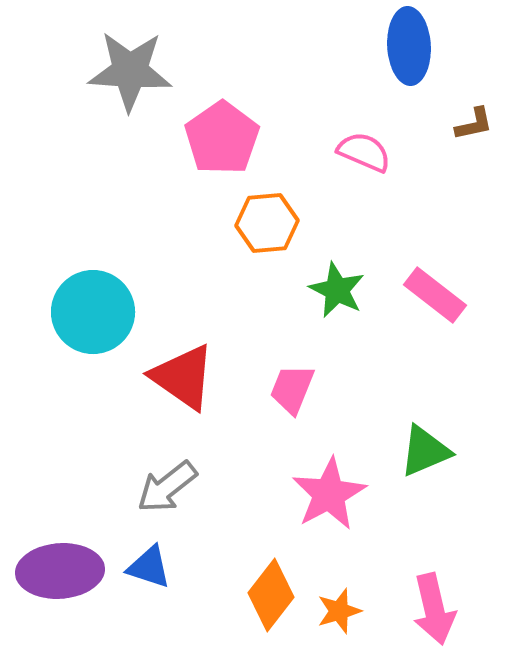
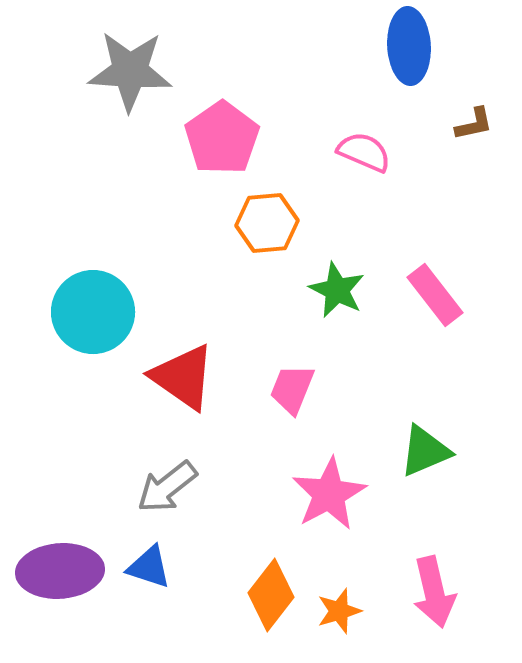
pink rectangle: rotated 14 degrees clockwise
pink arrow: moved 17 px up
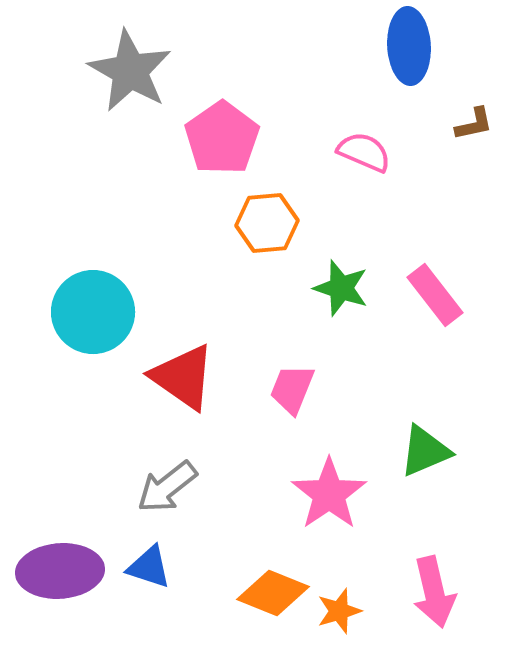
gray star: rotated 26 degrees clockwise
green star: moved 4 px right, 2 px up; rotated 8 degrees counterclockwise
pink star: rotated 6 degrees counterclockwise
orange diamond: moved 2 px right, 2 px up; rotated 74 degrees clockwise
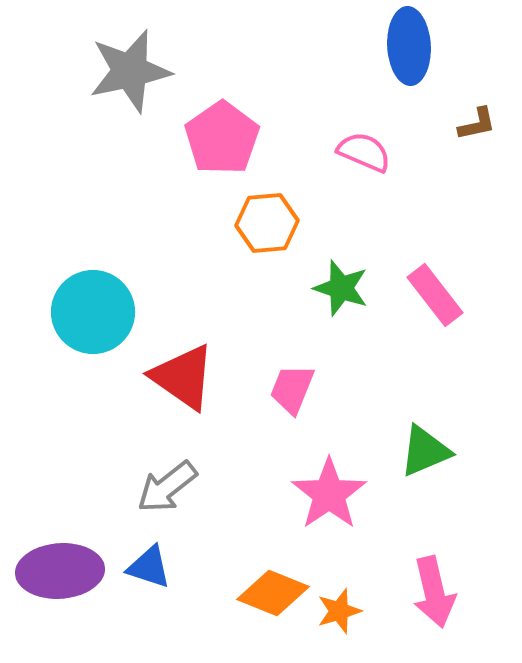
gray star: rotated 30 degrees clockwise
brown L-shape: moved 3 px right
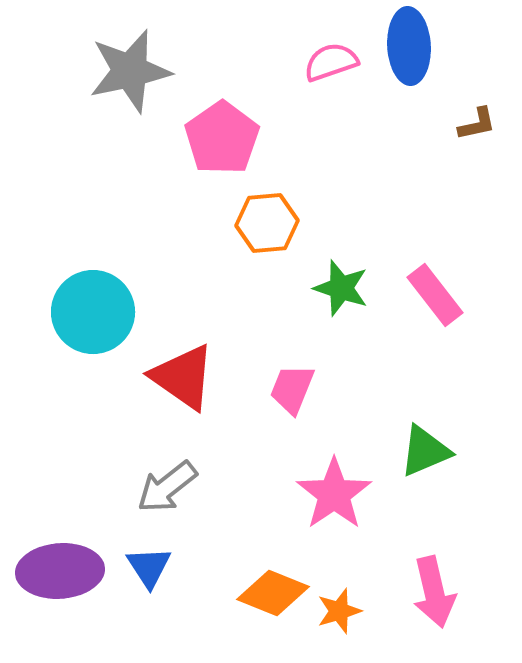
pink semicircle: moved 33 px left, 90 px up; rotated 42 degrees counterclockwise
pink star: moved 5 px right
blue triangle: rotated 39 degrees clockwise
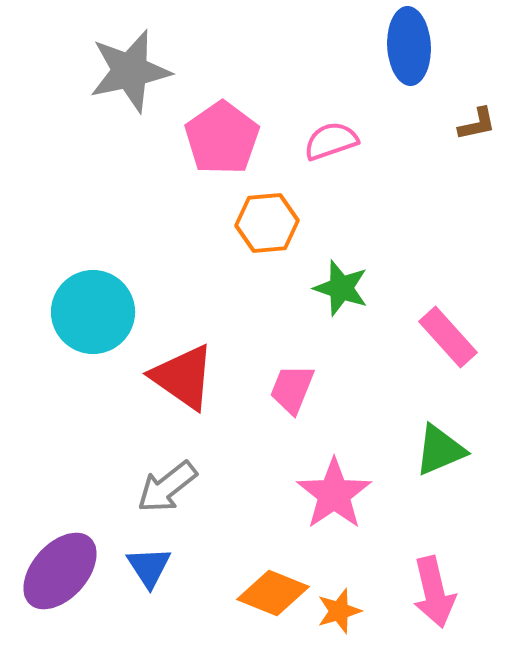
pink semicircle: moved 79 px down
pink rectangle: moved 13 px right, 42 px down; rotated 4 degrees counterclockwise
green triangle: moved 15 px right, 1 px up
purple ellipse: rotated 44 degrees counterclockwise
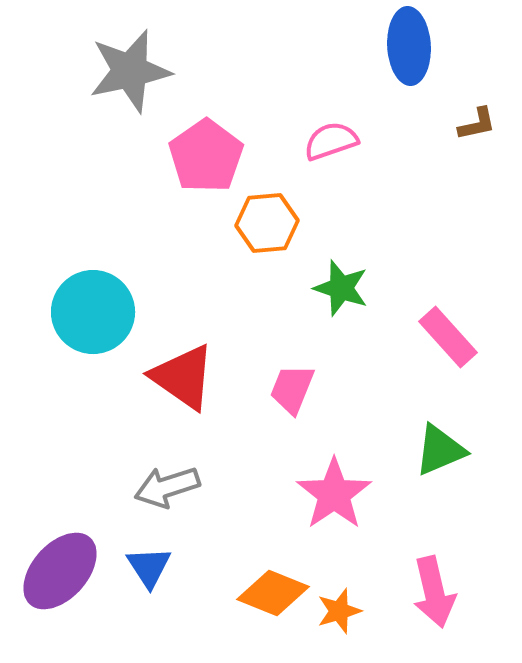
pink pentagon: moved 16 px left, 18 px down
gray arrow: rotated 20 degrees clockwise
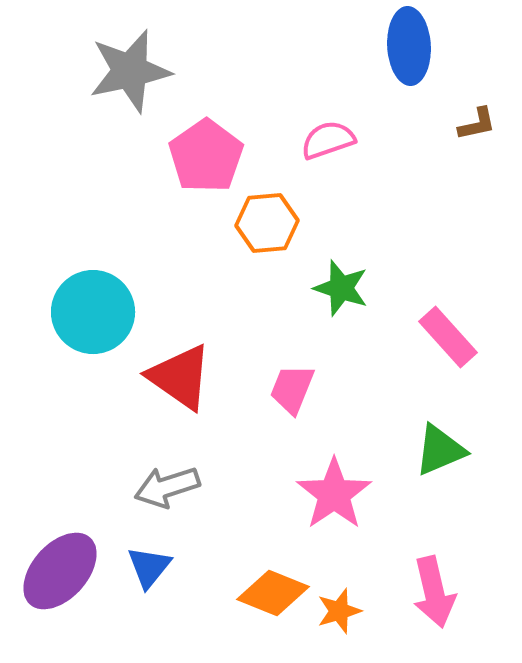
pink semicircle: moved 3 px left, 1 px up
red triangle: moved 3 px left
blue triangle: rotated 12 degrees clockwise
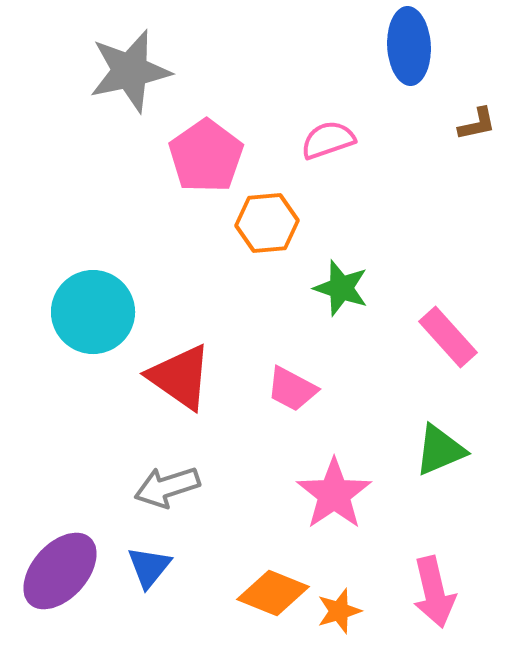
pink trapezoid: rotated 84 degrees counterclockwise
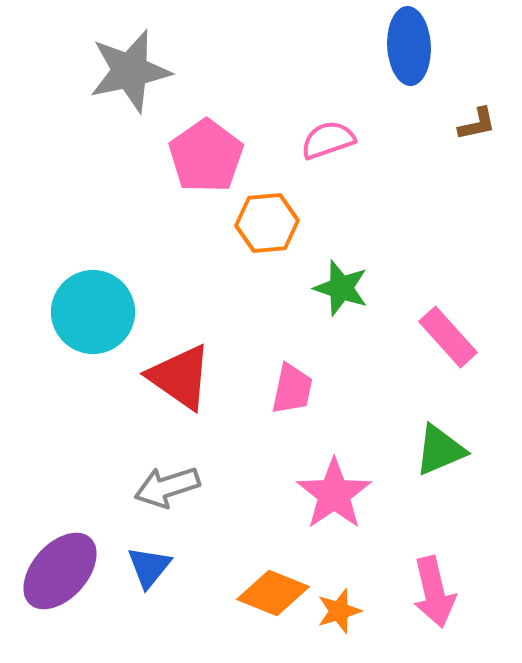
pink trapezoid: rotated 106 degrees counterclockwise
